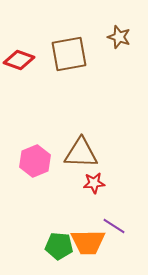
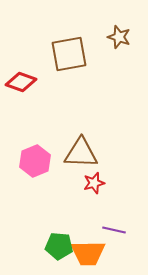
red diamond: moved 2 px right, 22 px down
red star: rotated 10 degrees counterclockwise
purple line: moved 4 px down; rotated 20 degrees counterclockwise
orange trapezoid: moved 11 px down
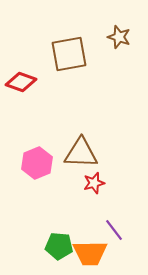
pink hexagon: moved 2 px right, 2 px down
purple line: rotated 40 degrees clockwise
orange trapezoid: moved 2 px right
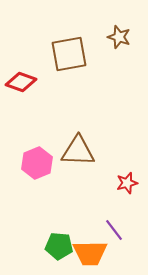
brown triangle: moved 3 px left, 2 px up
red star: moved 33 px right
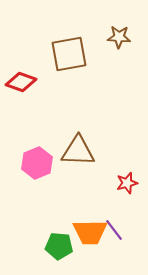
brown star: rotated 15 degrees counterclockwise
orange trapezoid: moved 21 px up
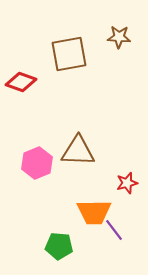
orange trapezoid: moved 4 px right, 20 px up
